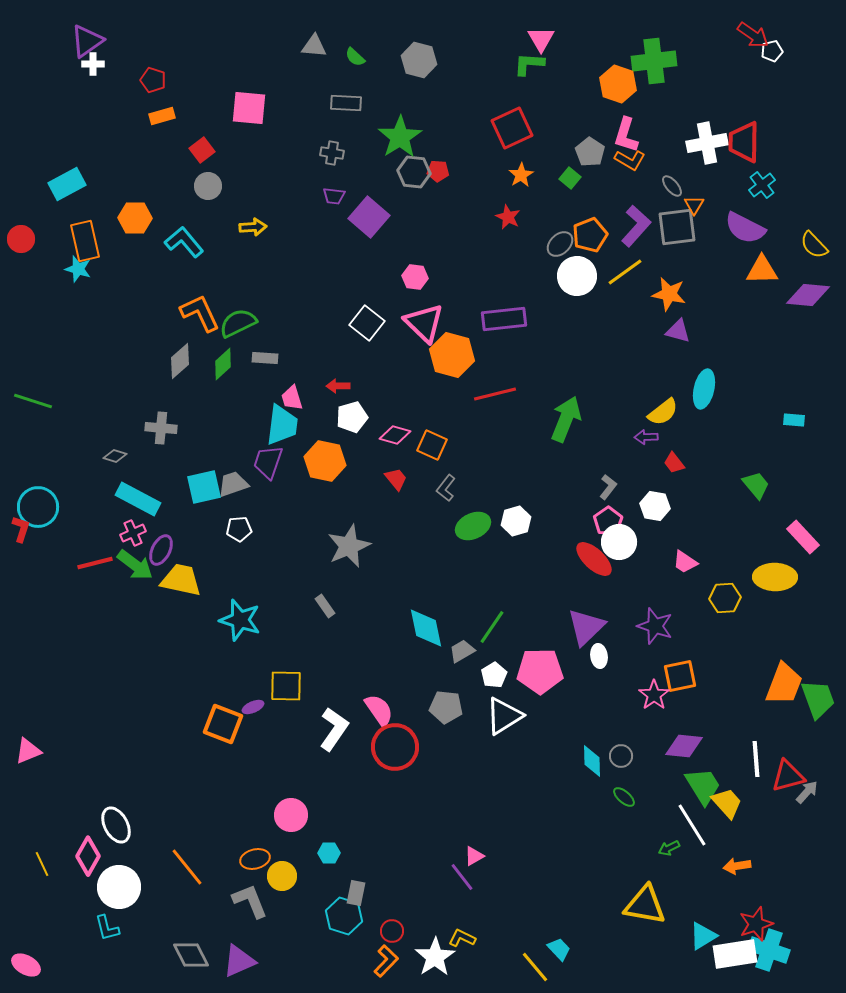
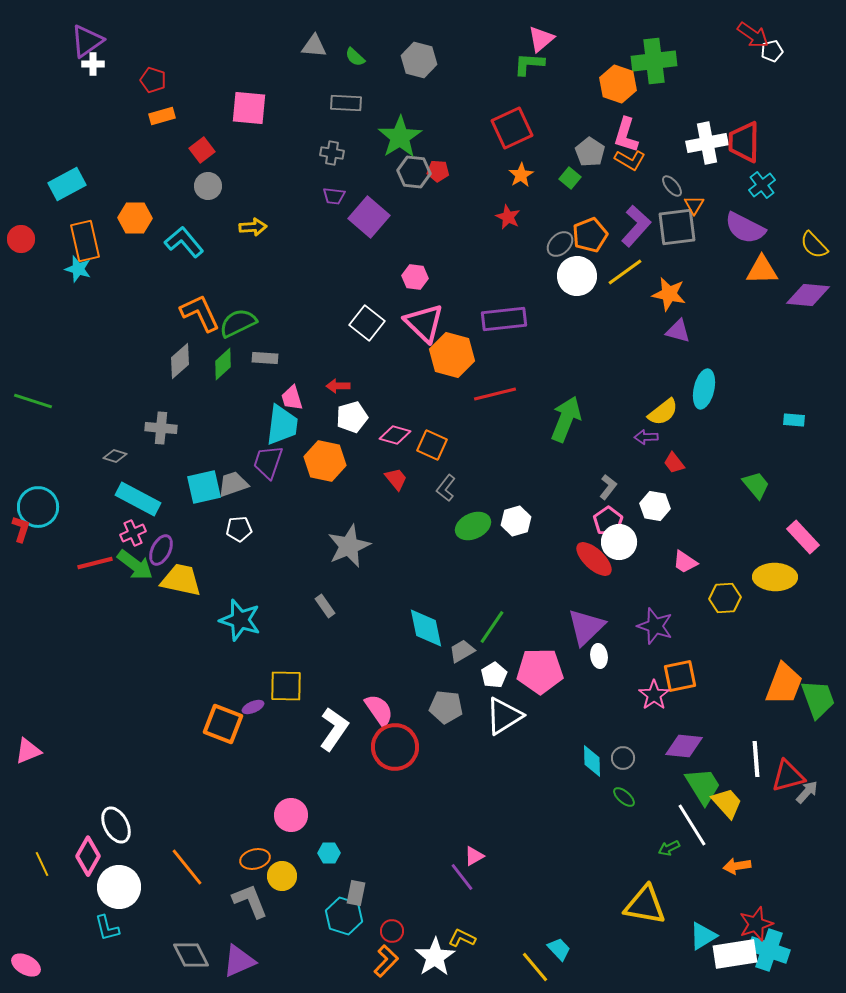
pink triangle at (541, 39): rotated 20 degrees clockwise
gray circle at (621, 756): moved 2 px right, 2 px down
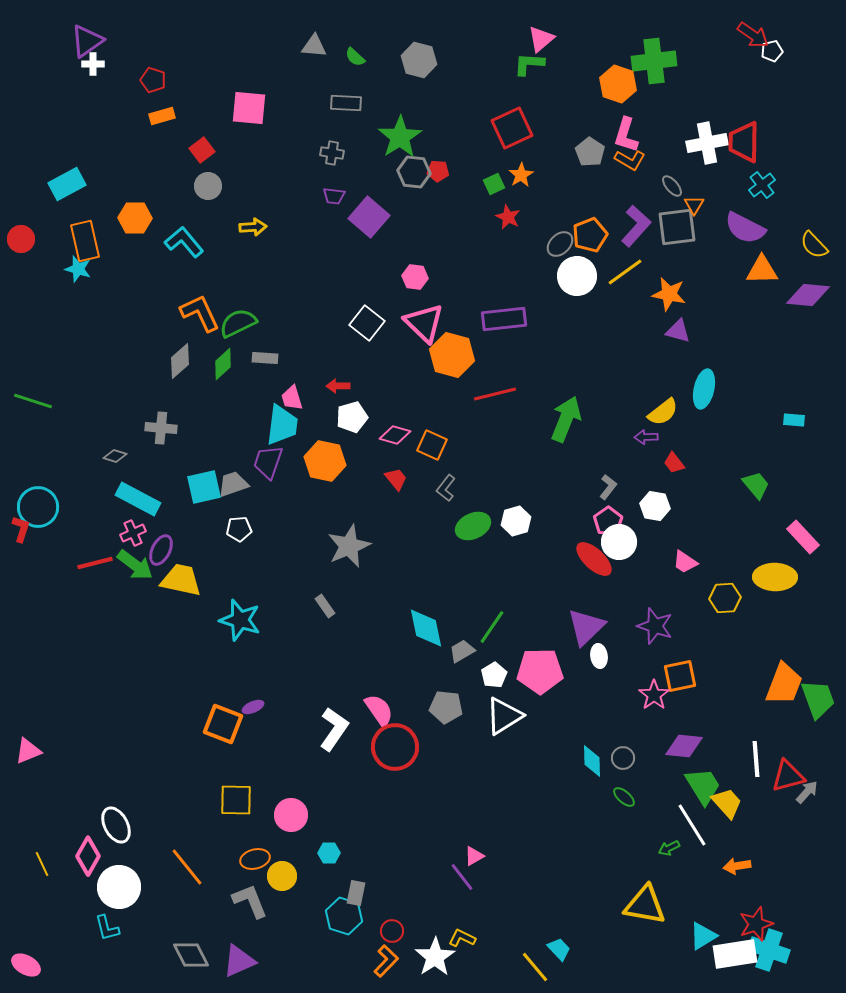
green square at (570, 178): moved 76 px left, 6 px down; rotated 25 degrees clockwise
yellow square at (286, 686): moved 50 px left, 114 px down
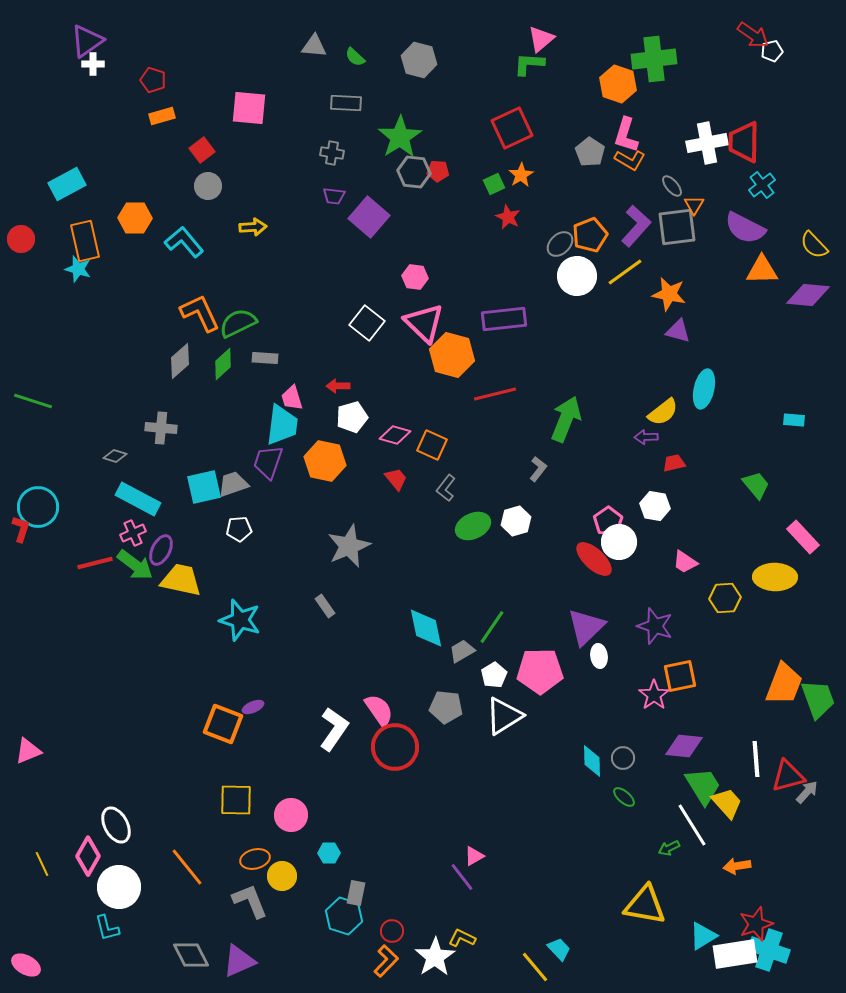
green cross at (654, 61): moved 2 px up
red trapezoid at (674, 463): rotated 115 degrees clockwise
gray L-shape at (608, 487): moved 70 px left, 18 px up
